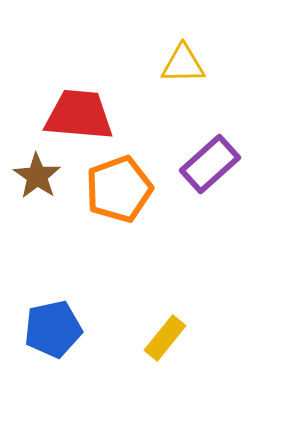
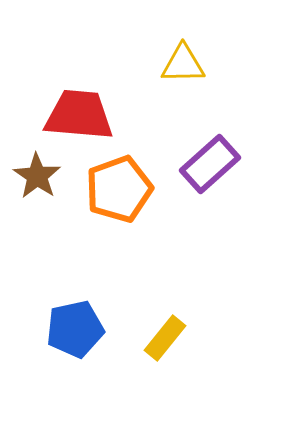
blue pentagon: moved 22 px right
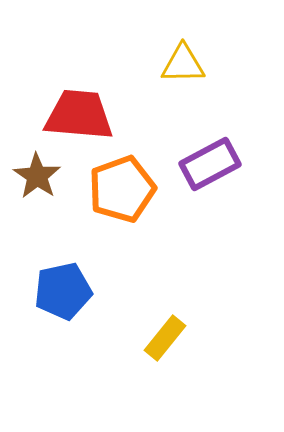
purple rectangle: rotated 14 degrees clockwise
orange pentagon: moved 3 px right
blue pentagon: moved 12 px left, 38 px up
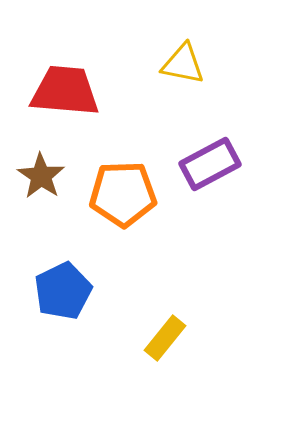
yellow triangle: rotated 12 degrees clockwise
red trapezoid: moved 14 px left, 24 px up
brown star: moved 4 px right
orange pentagon: moved 1 px right, 5 px down; rotated 18 degrees clockwise
blue pentagon: rotated 14 degrees counterclockwise
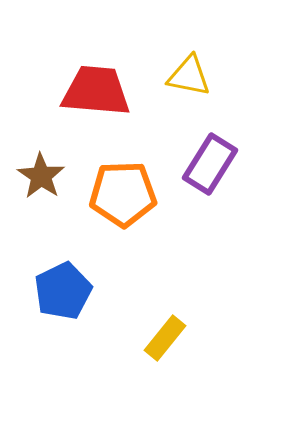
yellow triangle: moved 6 px right, 12 px down
red trapezoid: moved 31 px right
purple rectangle: rotated 30 degrees counterclockwise
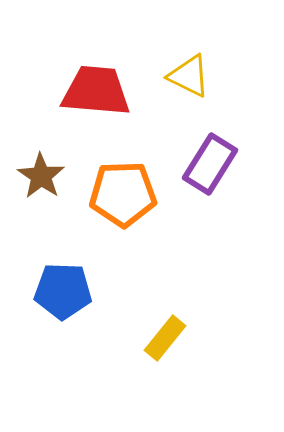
yellow triangle: rotated 15 degrees clockwise
blue pentagon: rotated 28 degrees clockwise
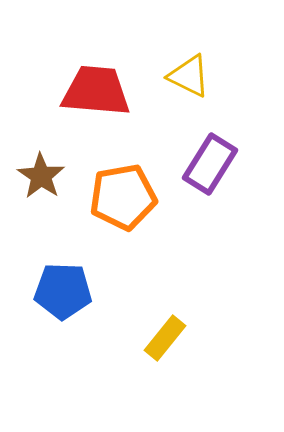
orange pentagon: moved 3 px down; rotated 8 degrees counterclockwise
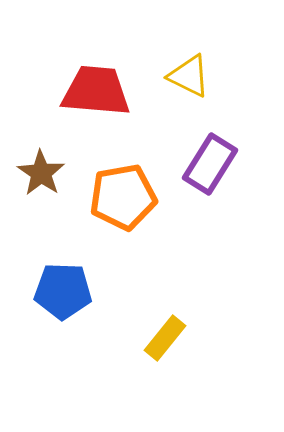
brown star: moved 3 px up
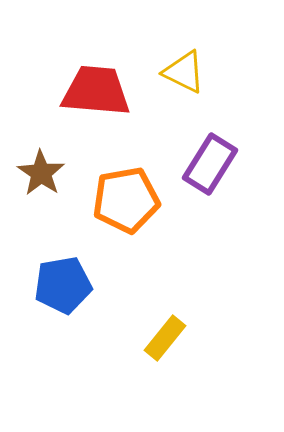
yellow triangle: moved 5 px left, 4 px up
orange pentagon: moved 3 px right, 3 px down
blue pentagon: moved 6 px up; rotated 12 degrees counterclockwise
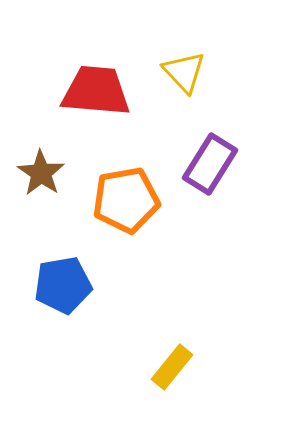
yellow triangle: rotated 21 degrees clockwise
yellow rectangle: moved 7 px right, 29 px down
